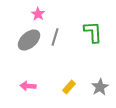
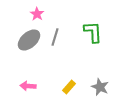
pink star: moved 1 px left
gray star: rotated 18 degrees counterclockwise
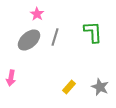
pink arrow: moved 17 px left, 8 px up; rotated 84 degrees counterclockwise
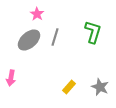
green L-shape: rotated 20 degrees clockwise
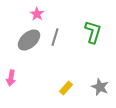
yellow rectangle: moved 3 px left, 1 px down
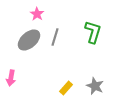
gray star: moved 5 px left, 1 px up
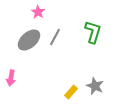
pink star: moved 1 px right, 2 px up
gray line: rotated 12 degrees clockwise
yellow rectangle: moved 5 px right, 4 px down
